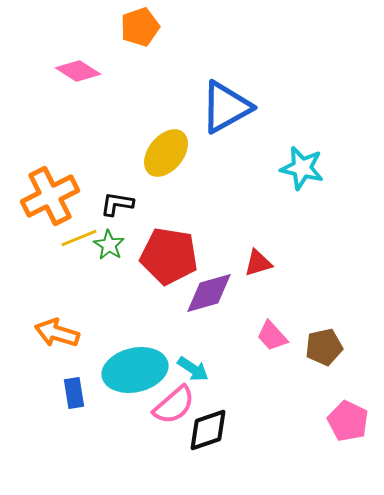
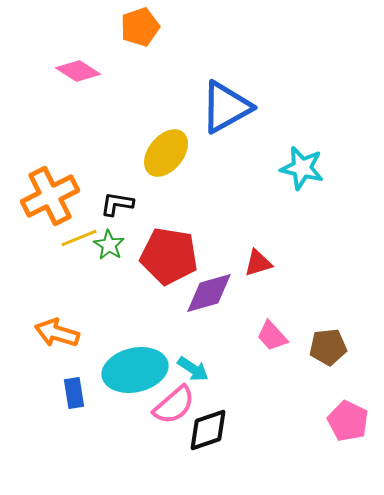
brown pentagon: moved 4 px right; rotated 6 degrees clockwise
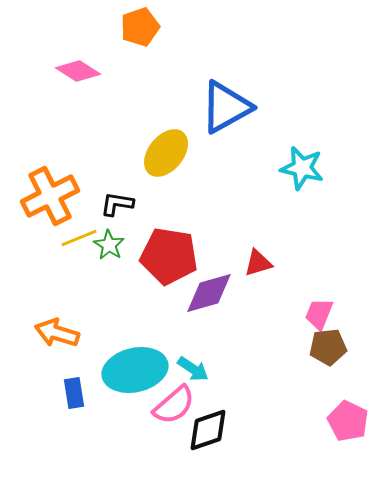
pink trapezoid: moved 47 px right, 22 px up; rotated 64 degrees clockwise
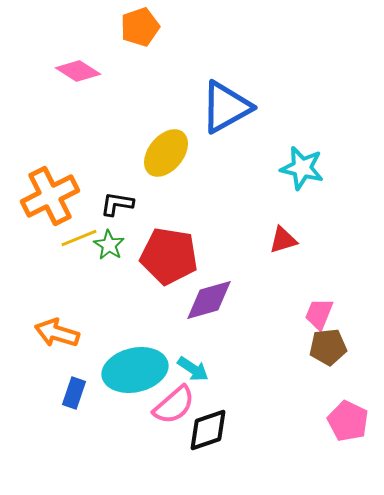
red triangle: moved 25 px right, 23 px up
purple diamond: moved 7 px down
blue rectangle: rotated 28 degrees clockwise
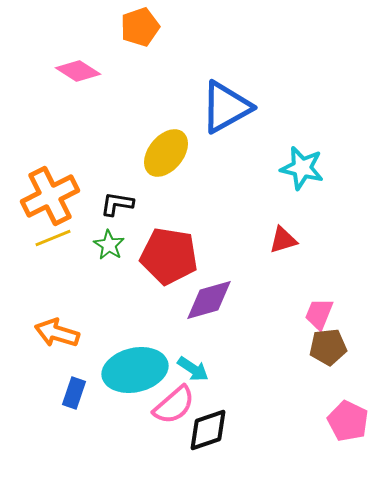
yellow line: moved 26 px left
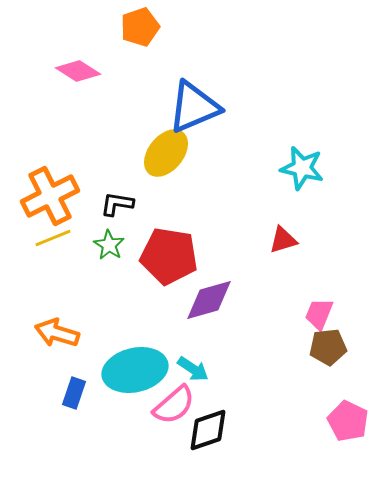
blue triangle: moved 32 px left; rotated 6 degrees clockwise
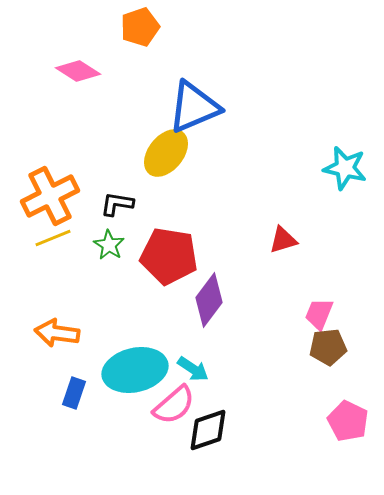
cyan star: moved 43 px right
purple diamond: rotated 38 degrees counterclockwise
orange arrow: rotated 9 degrees counterclockwise
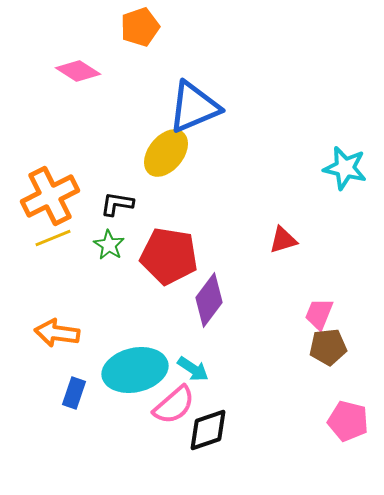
pink pentagon: rotated 12 degrees counterclockwise
